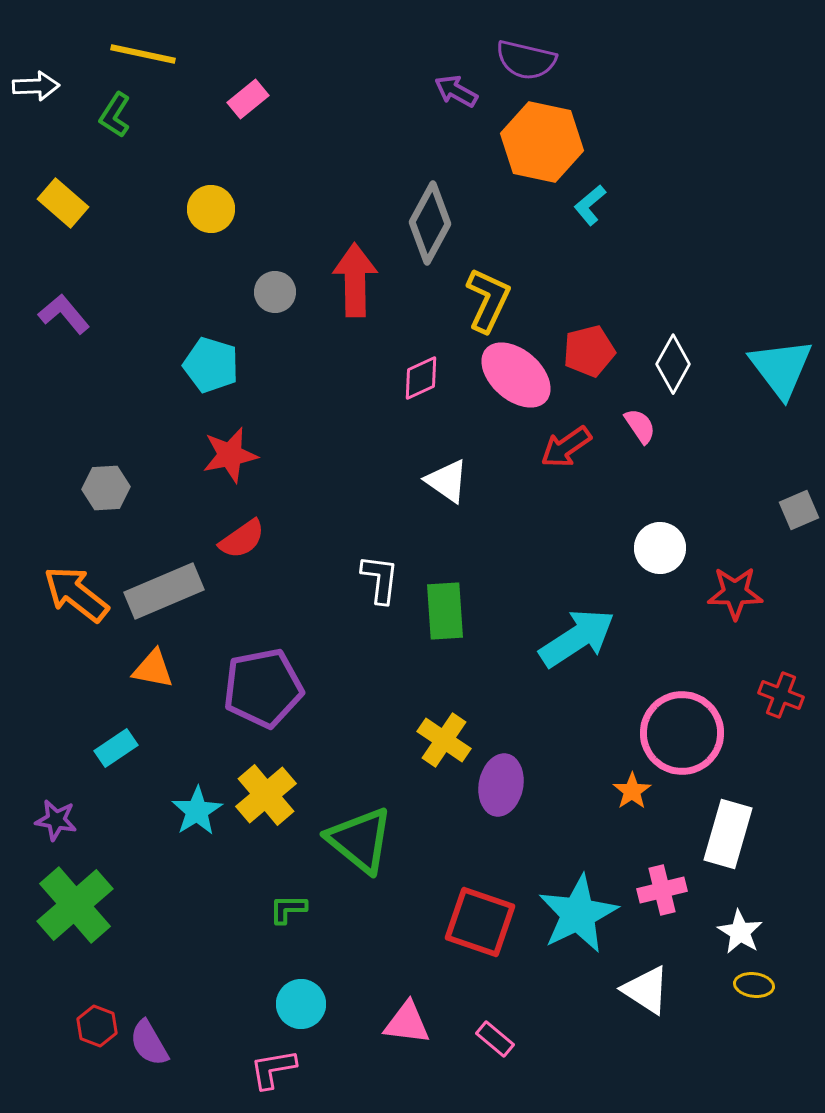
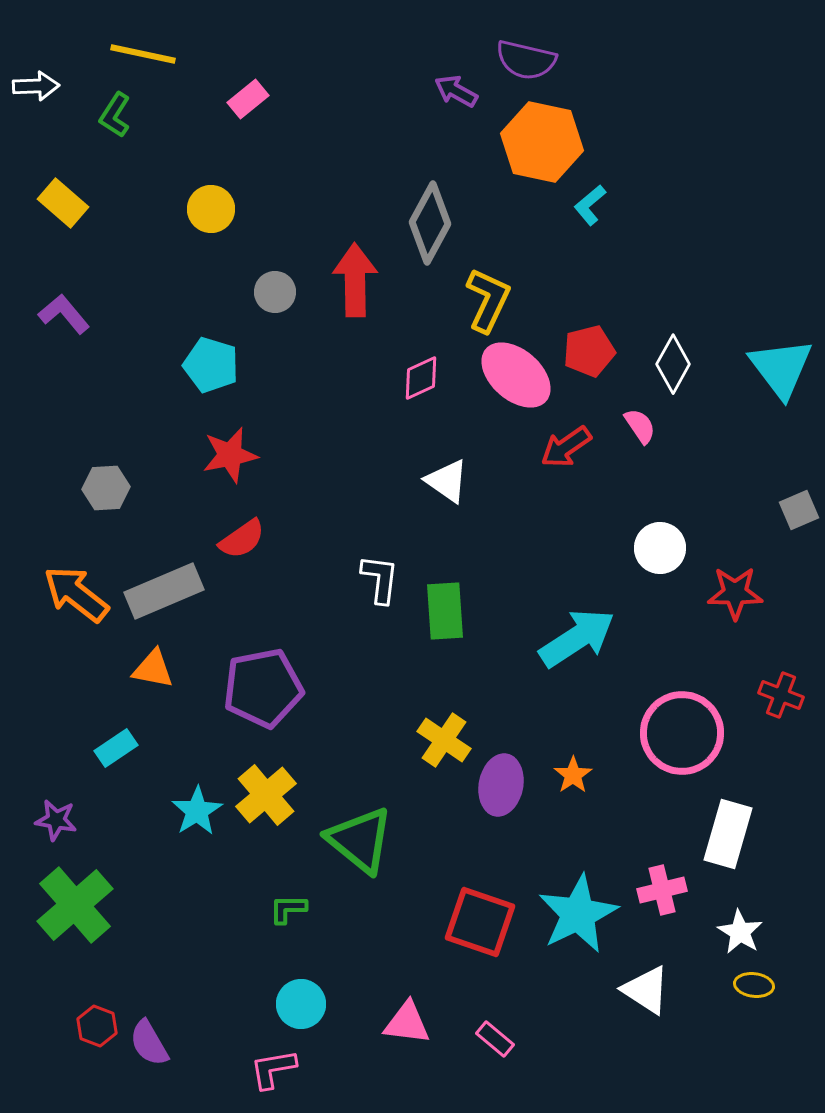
orange star at (632, 791): moved 59 px left, 16 px up
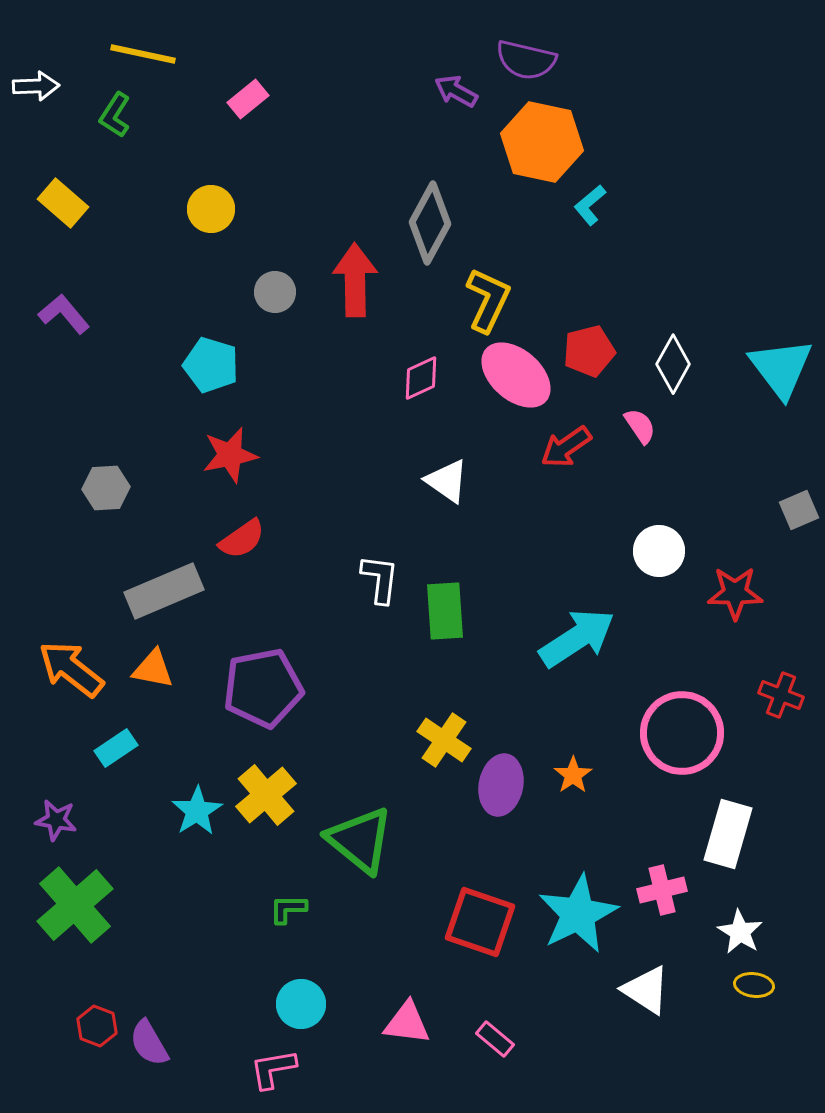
white circle at (660, 548): moved 1 px left, 3 px down
orange arrow at (76, 594): moved 5 px left, 75 px down
